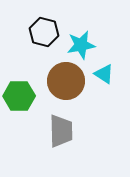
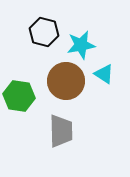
green hexagon: rotated 8 degrees clockwise
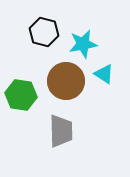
cyan star: moved 2 px right, 1 px up
green hexagon: moved 2 px right, 1 px up
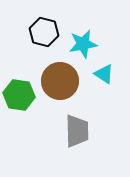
brown circle: moved 6 px left
green hexagon: moved 2 px left
gray trapezoid: moved 16 px right
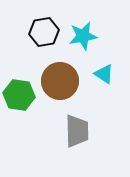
black hexagon: rotated 24 degrees counterclockwise
cyan star: moved 8 px up
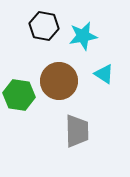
black hexagon: moved 6 px up; rotated 20 degrees clockwise
brown circle: moved 1 px left
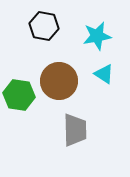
cyan star: moved 14 px right
gray trapezoid: moved 2 px left, 1 px up
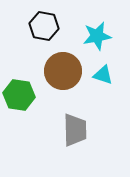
cyan triangle: moved 1 px left, 1 px down; rotated 15 degrees counterclockwise
brown circle: moved 4 px right, 10 px up
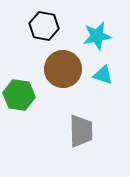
brown circle: moved 2 px up
gray trapezoid: moved 6 px right, 1 px down
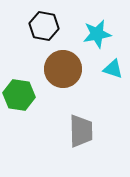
cyan star: moved 2 px up
cyan triangle: moved 10 px right, 6 px up
